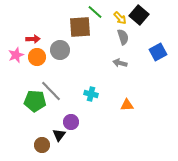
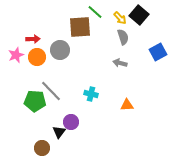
black triangle: moved 3 px up
brown circle: moved 3 px down
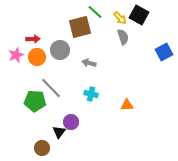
black square: rotated 12 degrees counterclockwise
brown square: rotated 10 degrees counterclockwise
blue square: moved 6 px right
gray arrow: moved 31 px left
gray line: moved 3 px up
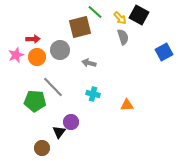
gray line: moved 2 px right, 1 px up
cyan cross: moved 2 px right
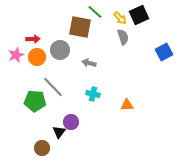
black square: rotated 36 degrees clockwise
brown square: rotated 25 degrees clockwise
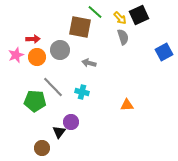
cyan cross: moved 11 px left, 2 px up
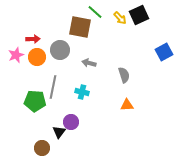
gray semicircle: moved 1 px right, 38 px down
gray line: rotated 55 degrees clockwise
